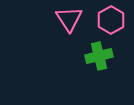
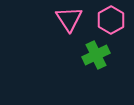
green cross: moved 3 px left, 1 px up; rotated 12 degrees counterclockwise
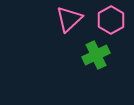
pink triangle: rotated 20 degrees clockwise
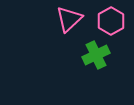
pink hexagon: moved 1 px down
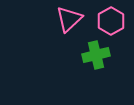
green cross: rotated 12 degrees clockwise
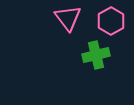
pink triangle: moved 1 px left, 1 px up; rotated 24 degrees counterclockwise
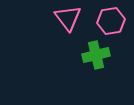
pink hexagon: rotated 20 degrees clockwise
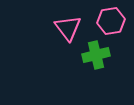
pink triangle: moved 10 px down
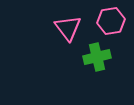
green cross: moved 1 px right, 2 px down
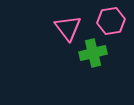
green cross: moved 4 px left, 4 px up
